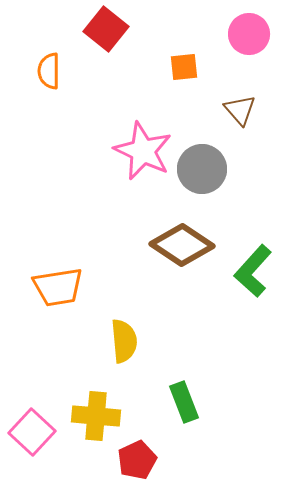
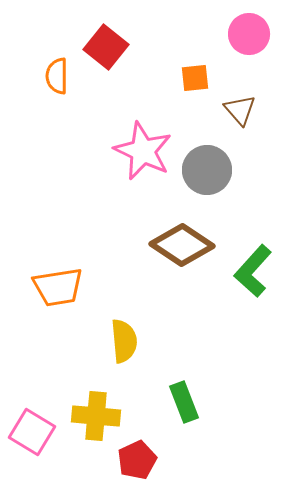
red square: moved 18 px down
orange square: moved 11 px right, 11 px down
orange semicircle: moved 8 px right, 5 px down
gray circle: moved 5 px right, 1 px down
pink square: rotated 12 degrees counterclockwise
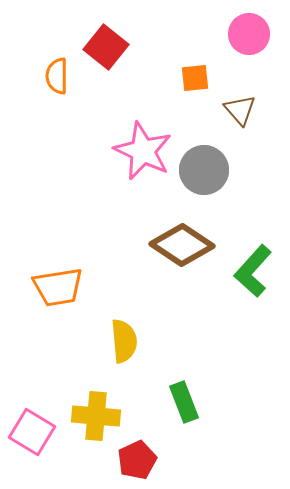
gray circle: moved 3 px left
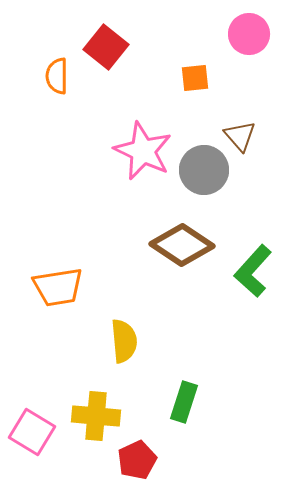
brown triangle: moved 26 px down
green rectangle: rotated 39 degrees clockwise
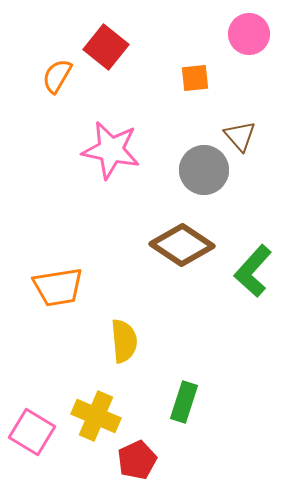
orange semicircle: rotated 30 degrees clockwise
pink star: moved 32 px left, 1 px up; rotated 14 degrees counterclockwise
yellow cross: rotated 18 degrees clockwise
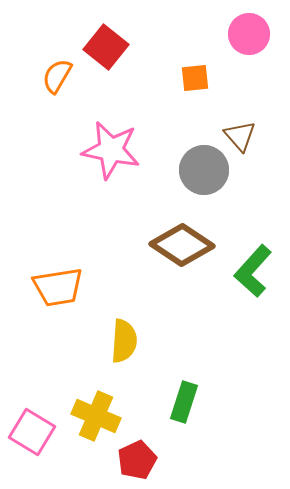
yellow semicircle: rotated 9 degrees clockwise
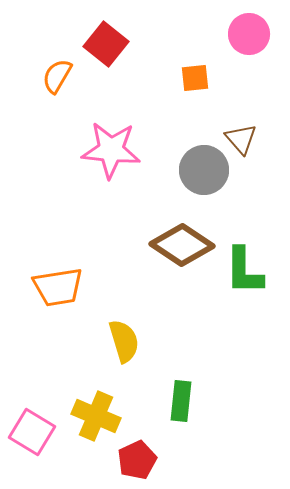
red square: moved 3 px up
brown triangle: moved 1 px right, 3 px down
pink star: rotated 6 degrees counterclockwise
green L-shape: moved 9 px left; rotated 42 degrees counterclockwise
yellow semicircle: rotated 21 degrees counterclockwise
green rectangle: moved 3 px left, 1 px up; rotated 12 degrees counterclockwise
